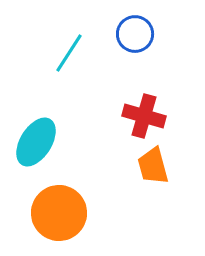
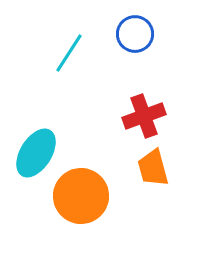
red cross: rotated 36 degrees counterclockwise
cyan ellipse: moved 11 px down
orange trapezoid: moved 2 px down
orange circle: moved 22 px right, 17 px up
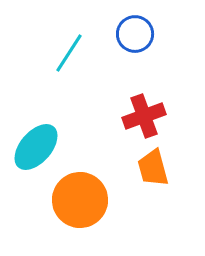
cyan ellipse: moved 6 px up; rotated 9 degrees clockwise
orange circle: moved 1 px left, 4 px down
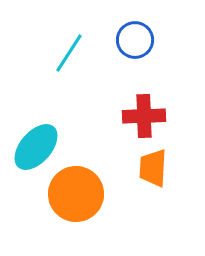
blue circle: moved 6 px down
red cross: rotated 18 degrees clockwise
orange trapezoid: rotated 18 degrees clockwise
orange circle: moved 4 px left, 6 px up
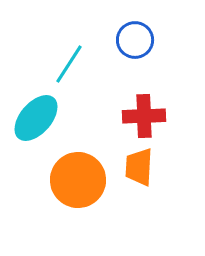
cyan line: moved 11 px down
cyan ellipse: moved 29 px up
orange trapezoid: moved 14 px left, 1 px up
orange circle: moved 2 px right, 14 px up
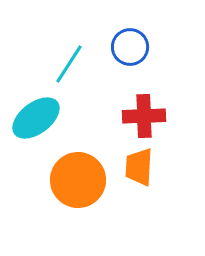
blue circle: moved 5 px left, 7 px down
cyan ellipse: rotated 12 degrees clockwise
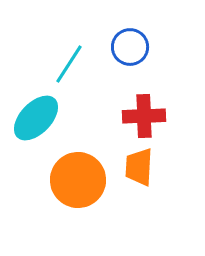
cyan ellipse: rotated 9 degrees counterclockwise
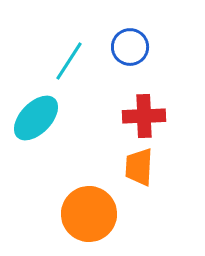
cyan line: moved 3 px up
orange circle: moved 11 px right, 34 px down
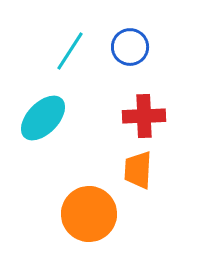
cyan line: moved 1 px right, 10 px up
cyan ellipse: moved 7 px right
orange trapezoid: moved 1 px left, 3 px down
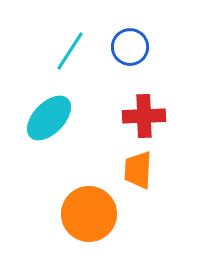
cyan ellipse: moved 6 px right
